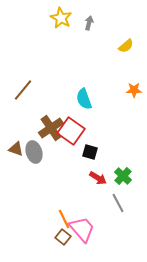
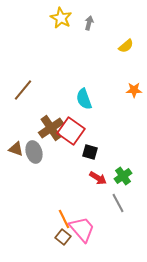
green cross: rotated 12 degrees clockwise
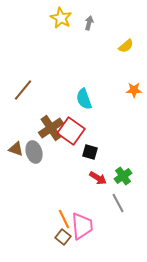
pink trapezoid: moved 3 px up; rotated 36 degrees clockwise
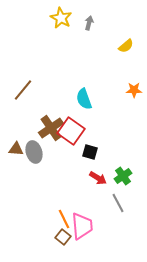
brown triangle: rotated 14 degrees counterclockwise
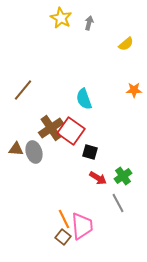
yellow semicircle: moved 2 px up
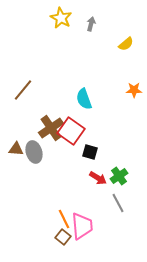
gray arrow: moved 2 px right, 1 px down
green cross: moved 4 px left
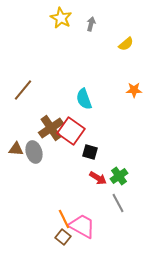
pink trapezoid: rotated 56 degrees counterclockwise
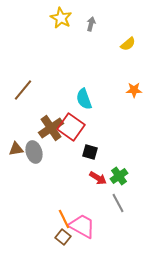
yellow semicircle: moved 2 px right
red square: moved 4 px up
brown triangle: rotated 14 degrees counterclockwise
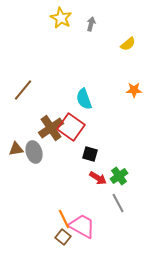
black square: moved 2 px down
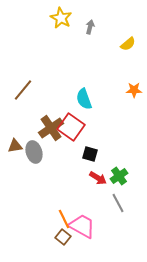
gray arrow: moved 1 px left, 3 px down
brown triangle: moved 1 px left, 3 px up
